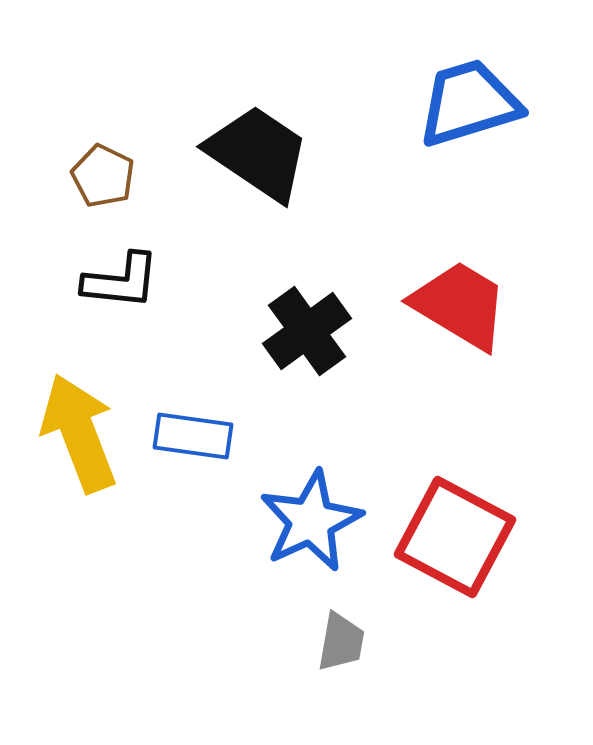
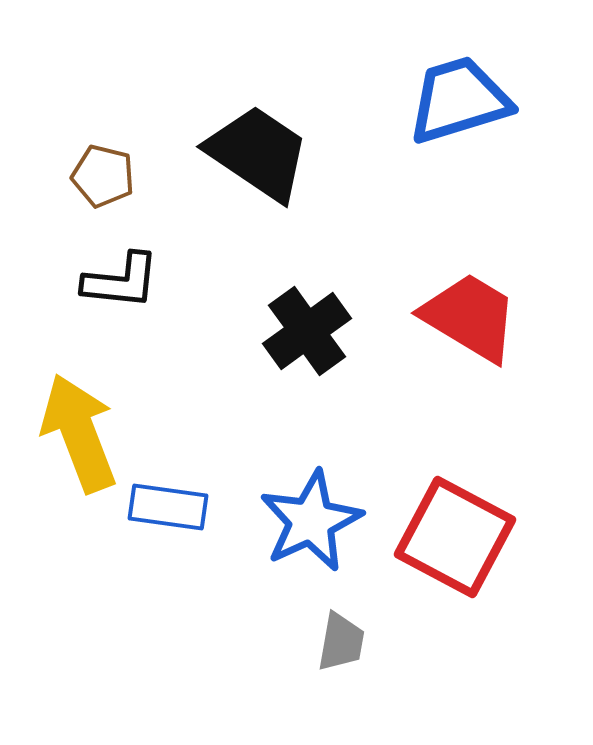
blue trapezoid: moved 10 px left, 3 px up
brown pentagon: rotated 12 degrees counterclockwise
red trapezoid: moved 10 px right, 12 px down
blue rectangle: moved 25 px left, 71 px down
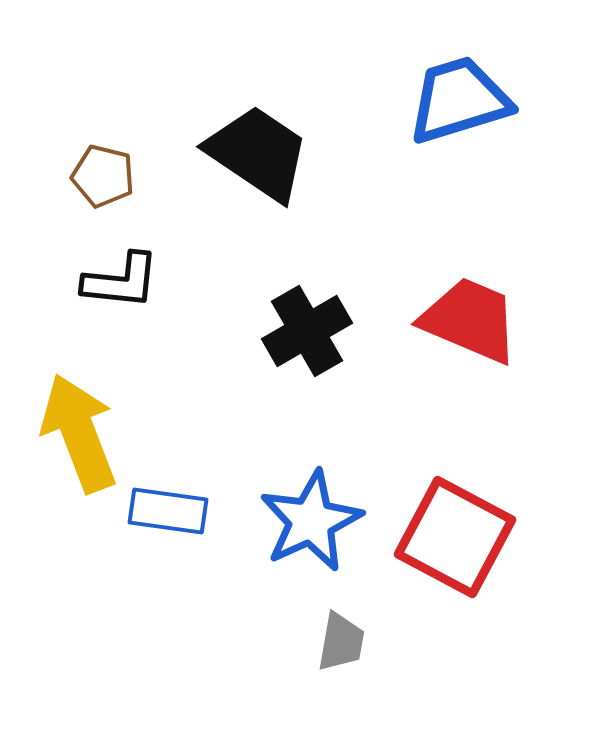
red trapezoid: moved 3 px down; rotated 8 degrees counterclockwise
black cross: rotated 6 degrees clockwise
blue rectangle: moved 4 px down
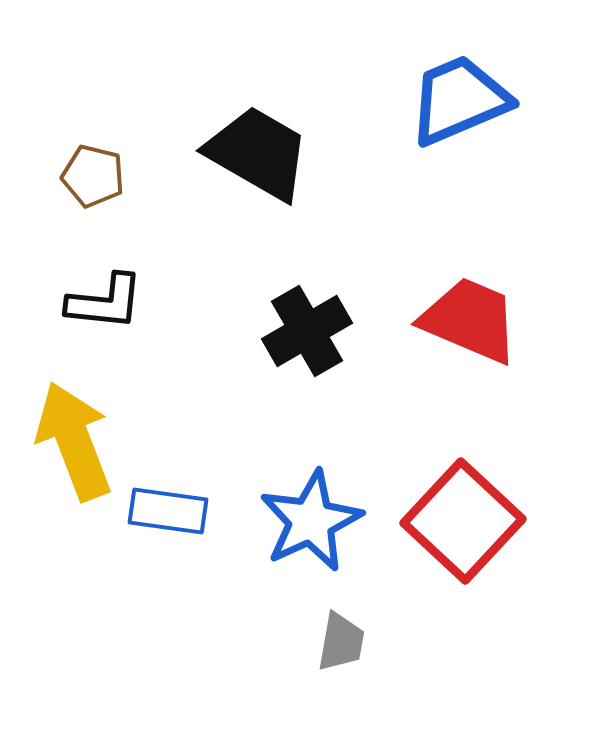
blue trapezoid: rotated 6 degrees counterclockwise
black trapezoid: rotated 4 degrees counterclockwise
brown pentagon: moved 10 px left
black L-shape: moved 16 px left, 21 px down
yellow arrow: moved 5 px left, 8 px down
red square: moved 8 px right, 16 px up; rotated 15 degrees clockwise
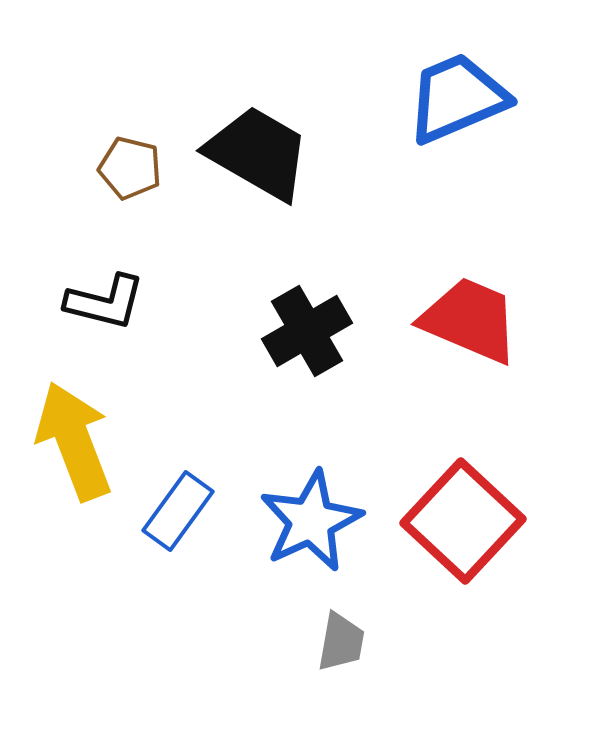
blue trapezoid: moved 2 px left, 2 px up
brown pentagon: moved 37 px right, 8 px up
black L-shape: rotated 8 degrees clockwise
blue rectangle: moved 10 px right; rotated 62 degrees counterclockwise
